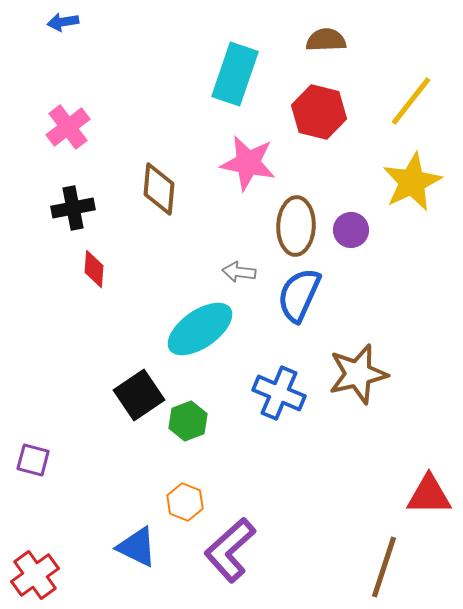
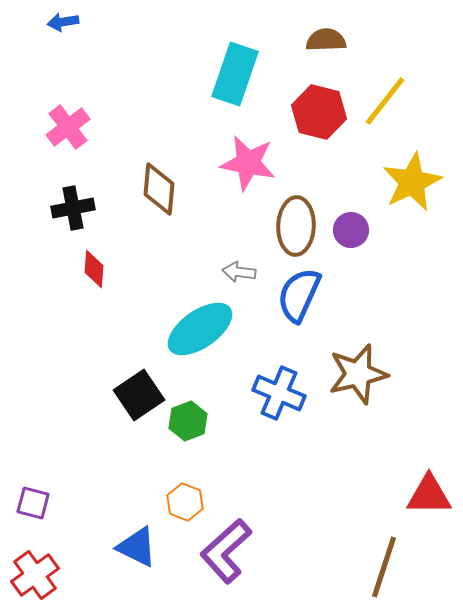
yellow line: moved 26 px left
purple square: moved 43 px down
purple L-shape: moved 4 px left, 1 px down
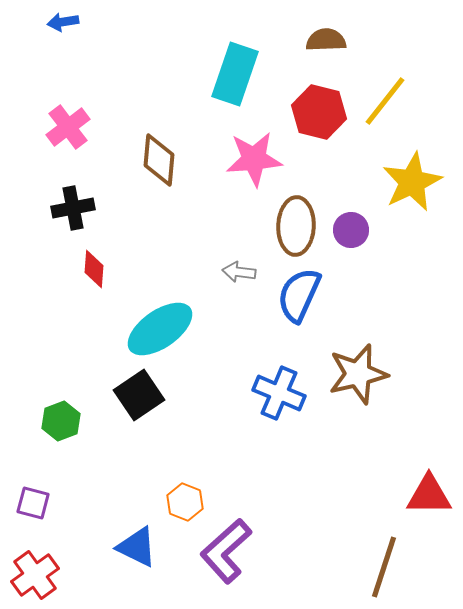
pink star: moved 6 px right, 4 px up; rotated 16 degrees counterclockwise
brown diamond: moved 29 px up
cyan ellipse: moved 40 px left
green hexagon: moved 127 px left
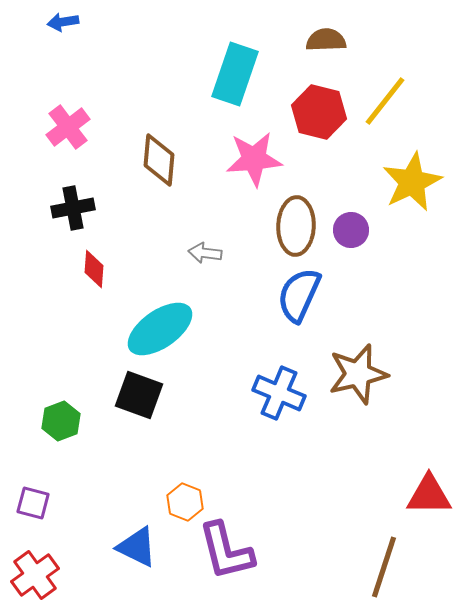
gray arrow: moved 34 px left, 19 px up
black square: rotated 36 degrees counterclockwise
purple L-shape: rotated 62 degrees counterclockwise
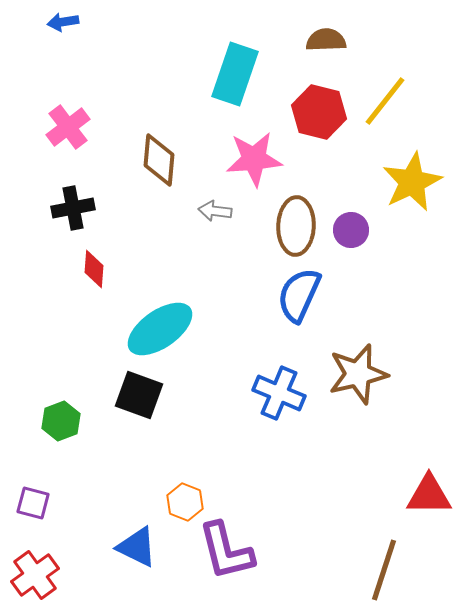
gray arrow: moved 10 px right, 42 px up
brown line: moved 3 px down
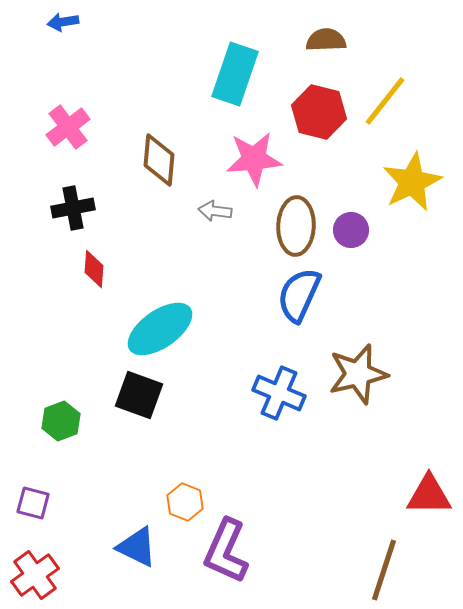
purple L-shape: rotated 38 degrees clockwise
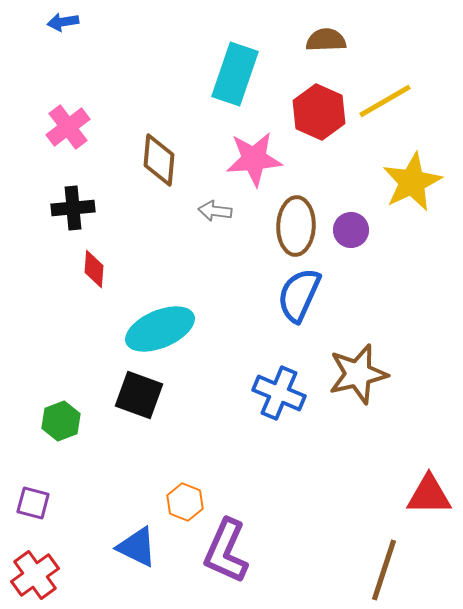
yellow line: rotated 22 degrees clockwise
red hexagon: rotated 10 degrees clockwise
black cross: rotated 6 degrees clockwise
cyan ellipse: rotated 12 degrees clockwise
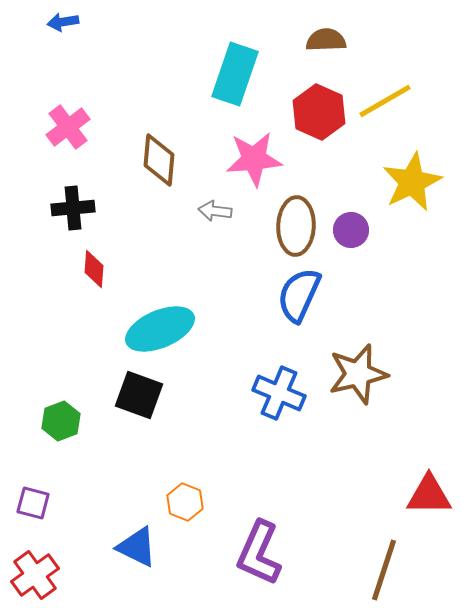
purple L-shape: moved 33 px right, 2 px down
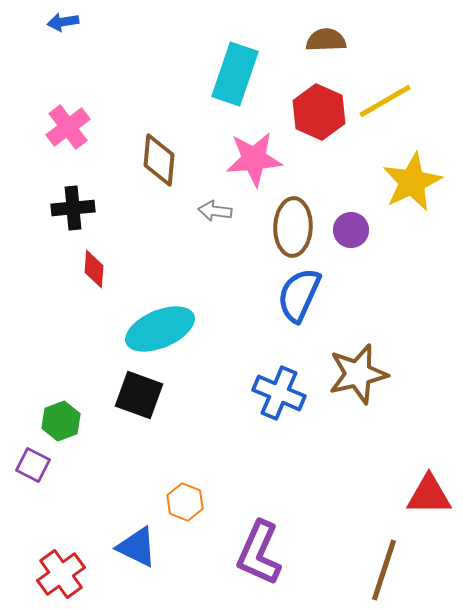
brown ellipse: moved 3 px left, 1 px down
purple square: moved 38 px up; rotated 12 degrees clockwise
red cross: moved 26 px right, 1 px up
